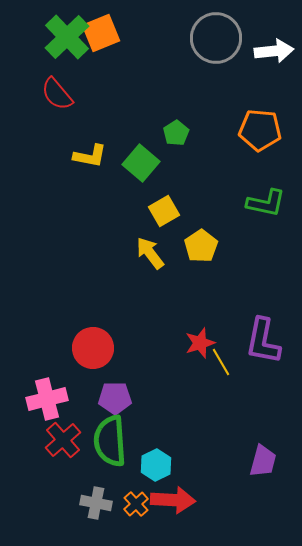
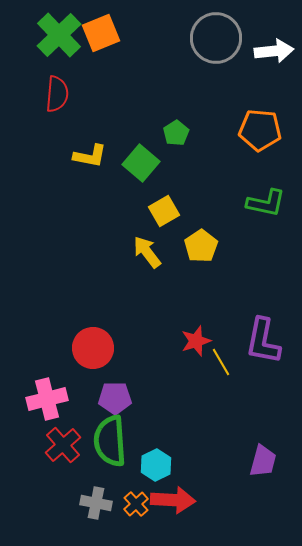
green cross: moved 8 px left, 2 px up
red semicircle: rotated 135 degrees counterclockwise
yellow arrow: moved 3 px left, 1 px up
red star: moved 4 px left, 2 px up
red cross: moved 5 px down
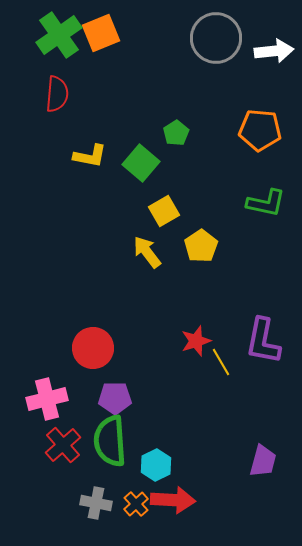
green cross: rotated 9 degrees clockwise
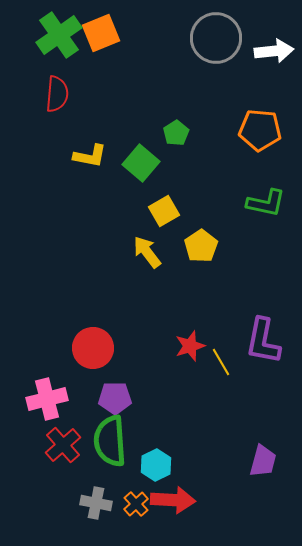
red star: moved 6 px left, 5 px down
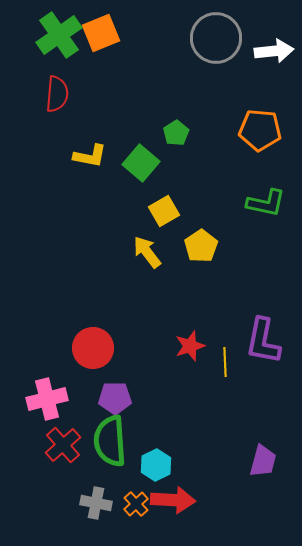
yellow line: moved 4 px right; rotated 28 degrees clockwise
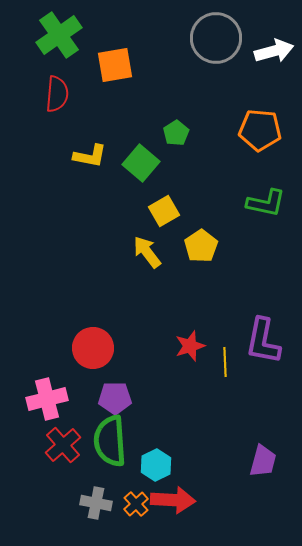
orange square: moved 14 px right, 32 px down; rotated 12 degrees clockwise
white arrow: rotated 9 degrees counterclockwise
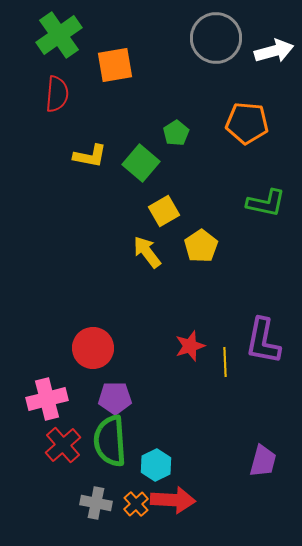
orange pentagon: moved 13 px left, 7 px up
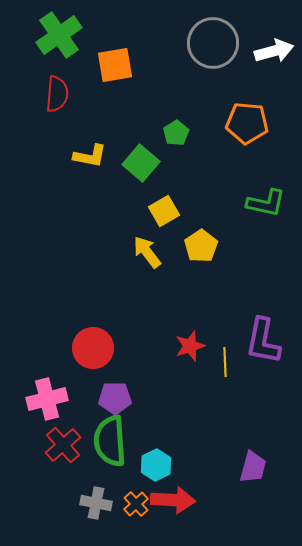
gray circle: moved 3 px left, 5 px down
purple trapezoid: moved 10 px left, 6 px down
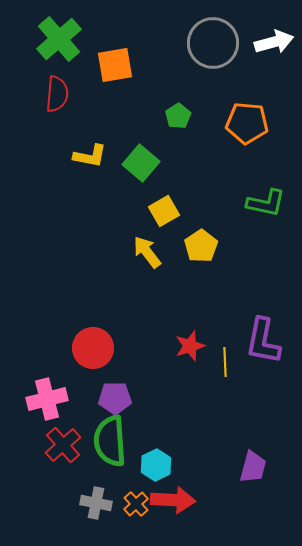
green cross: moved 4 px down; rotated 6 degrees counterclockwise
white arrow: moved 9 px up
green pentagon: moved 2 px right, 17 px up
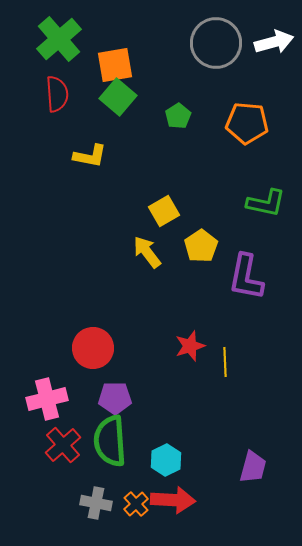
gray circle: moved 3 px right
red semicircle: rotated 9 degrees counterclockwise
green square: moved 23 px left, 66 px up
purple L-shape: moved 17 px left, 64 px up
cyan hexagon: moved 10 px right, 5 px up
